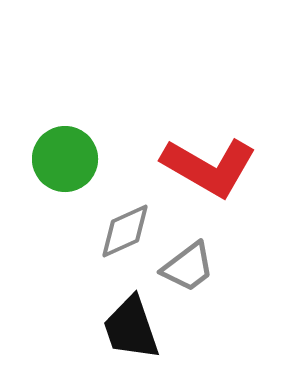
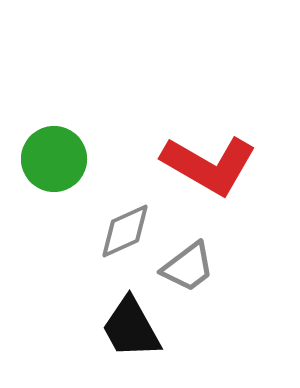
green circle: moved 11 px left
red L-shape: moved 2 px up
black trapezoid: rotated 10 degrees counterclockwise
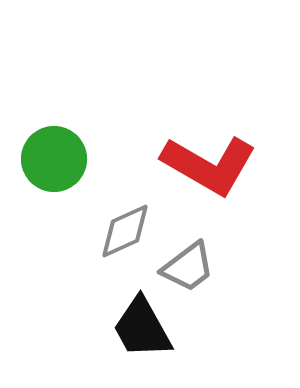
black trapezoid: moved 11 px right
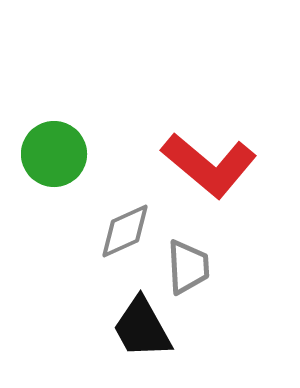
green circle: moved 5 px up
red L-shape: rotated 10 degrees clockwise
gray trapezoid: rotated 56 degrees counterclockwise
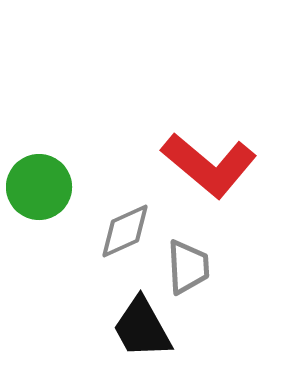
green circle: moved 15 px left, 33 px down
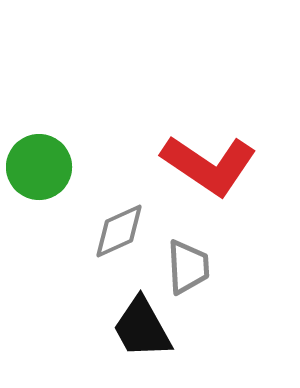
red L-shape: rotated 6 degrees counterclockwise
green circle: moved 20 px up
gray diamond: moved 6 px left
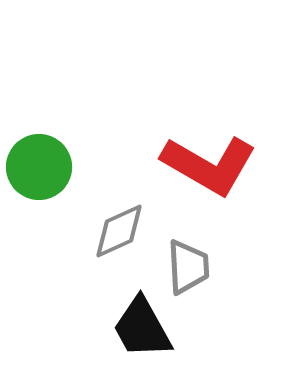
red L-shape: rotated 4 degrees counterclockwise
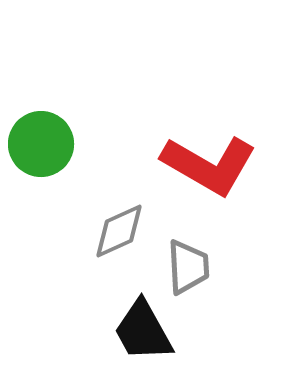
green circle: moved 2 px right, 23 px up
black trapezoid: moved 1 px right, 3 px down
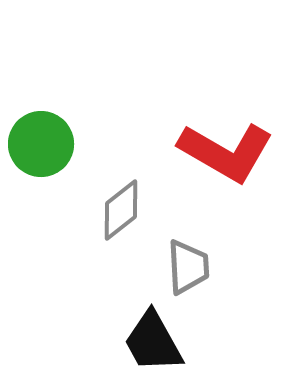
red L-shape: moved 17 px right, 13 px up
gray diamond: moved 2 px right, 21 px up; rotated 14 degrees counterclockwise
black trapezoid: moved 10 px right, 11 px down
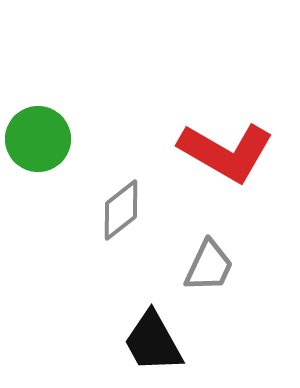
green circle: moved 3 px left, 5 px up
gray trapezoid: moved 21 px right, 1 px up; rotated 28 degrees clockwise
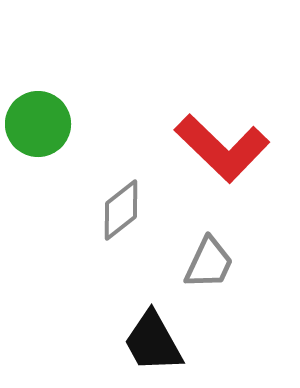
green circle: moved 15 px up
red L-shape: moved 4 px left, 4 px up; rotated 14 degrees clockwise
gray trapezoid: moved 3 px up
